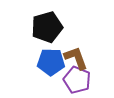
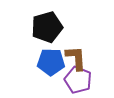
brown L-shape: rotated 16 degrees clockwise
purple pentagon: moved 1 px right
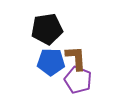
black pentagon: moved 2 px down; rotated 8 degrees clockwise
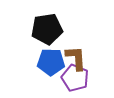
purple pentagon: moved 3 px left, 2 px up
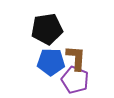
brown L-shape: rotated 8 degrees clockwise
purple pentagon: moved 2 px down
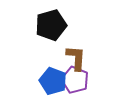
black pentagon: moved 4 px right, 4 px up; rotated 8 degrees counterclockwise
blue pentagon: moved 2 px right, 19 px down; rotated 20 degrees clockwise
